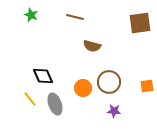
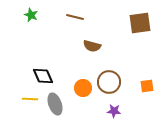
yellow line: rotated 49 degrees counterclockwise
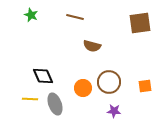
orange square: moved 2 px left
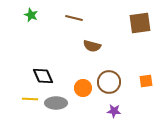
brown line: moved 1 px left, 1 px down
orange square: moved 1 px right, 5 px up
gray ellipse: moved 1 px right, 1 px up; rotated 70 degrees counterclockwise
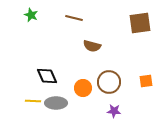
black diamond: moved 4 px right
yellow line: moved 3 px right, 2 px down
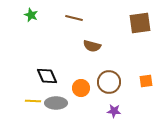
orange circle: moved 2 px left
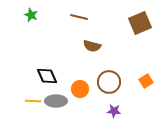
brown line: moved 5 px right, 1 px up
brown square: rotated 15 degrees counterclockwise
orange square: rotated 24 degrees counterclockwise
orange circle: moved 1 px left, 1 px down
gray ellipse: moved 2 px up
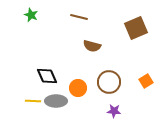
brown square: moved 4 px left, 5 px down
orange circle: moved 2 px left, 1 px up
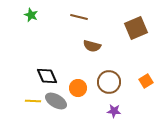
gray ellipse: rotated 30 degrees clockwise
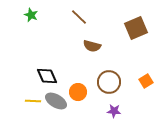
brown line: rotated 30 degrees clockwise
orange circle: moved 4 px down
